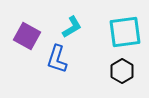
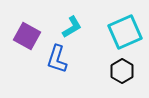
cyan square: rotated 16 degrees counterclockwise
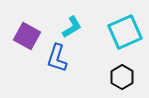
blue L-shape: moved 1 px up
black hexagon: moved 6 px down
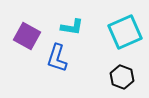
cyan L-shape: rotated 40 degrees clockwise
black hexagon: rotated 10 degrees counterclockwise
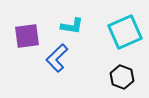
cyan L-shape: moved 1 px up
purple square: rotated 36 degrees counterclockwise
blue L-shape: rotated 28 degrees clockwise
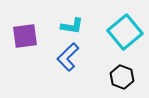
cyan square: rotated 16 degrees counterclockwise
purple square: moved 2 px left
blue L-shape: moved 11 px right, 1 px up
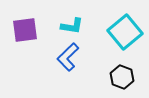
purple square: moved 6 px up
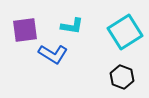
cyan square: rotated 8 degrees clockwise
blue L-shape: moved 15 px left, 3 px up; rotated 104 degrees counterclockwise
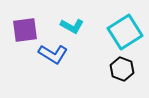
cyan L-shape: rotated 20 degrees clockwise
black hexagon: moved 8 px up
